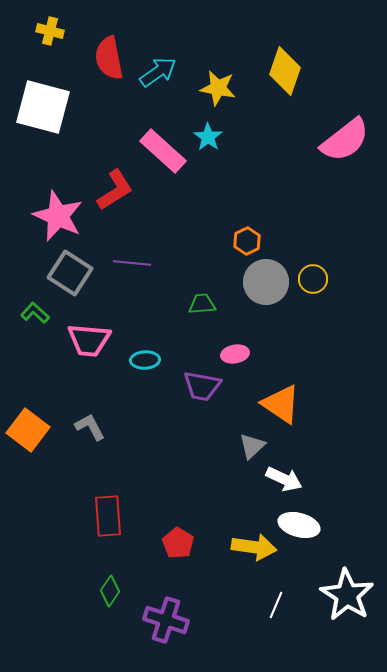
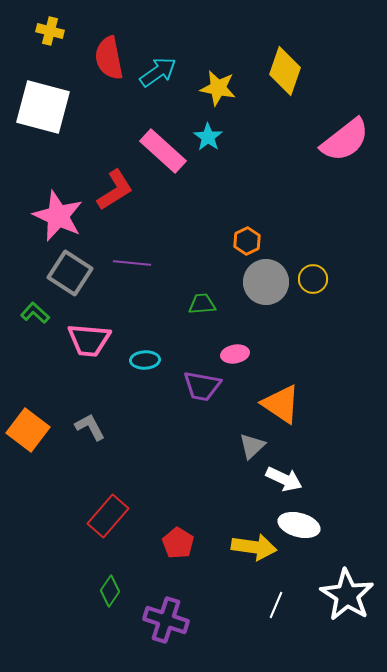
red rectangle: rotated 45 degrees clockwise
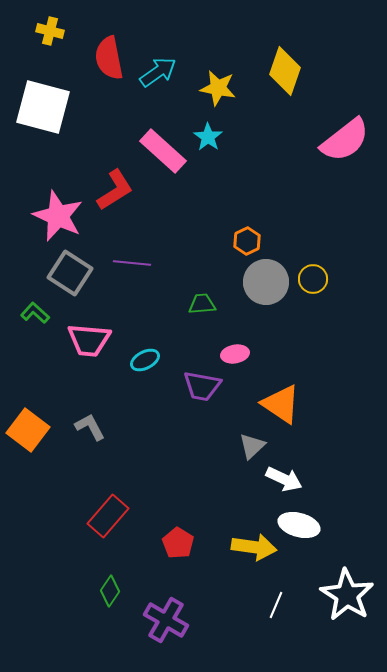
cyan ellipse: rotated 24 degrees counterclockwise
purple cross: rotated 12 degrees clockwise
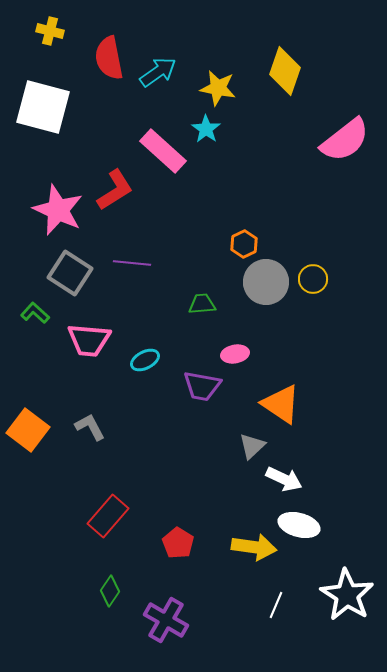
cyan star: moved 2 px left, 8 px up
pink star: moved 6 px up
orange hexagon: moved 3 px left, 3 px down
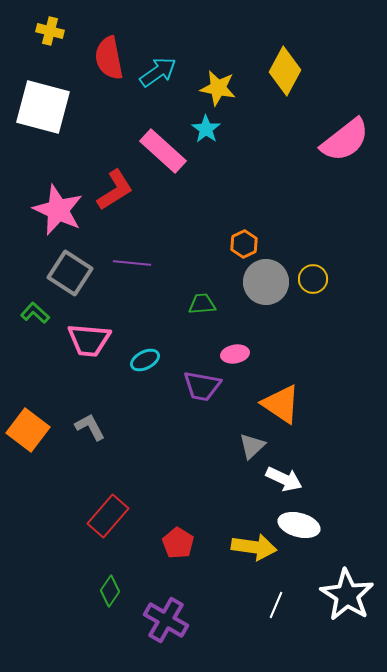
yellow diamond: rotated 9 degrees clockwise
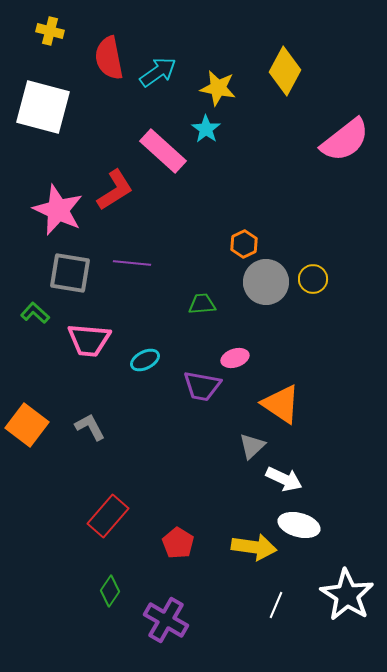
gray square: rotated 24 degrees counterclockwise
pink ellipse: moved 4 px down; rotated 8 degrees counterclockwise
orange square: moved 1 px left, 5 px up
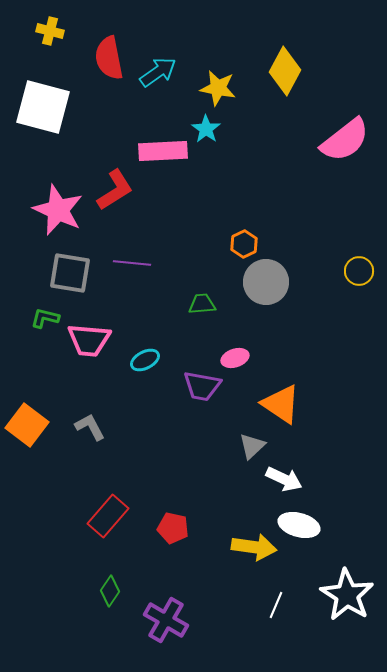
pink rectangle: rotated 45 degrees counterclockwise
yellow circle: moved 46 px right, 8 px up
green L-shape: moved 10 px right, 5 px down; rotated 28 degrees counterclockwise
red pentagon: moved 5 px left, 15 px up; rotated 20 degrees counterclockwise
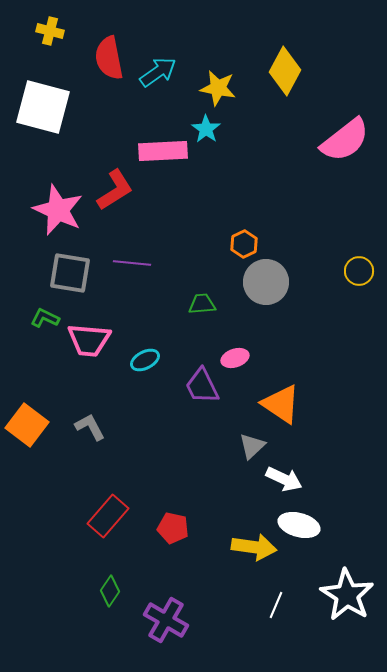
green L-shape: rotated 12 degrees clockwise
purple trapezoid: rotated 54 degrees clockwise
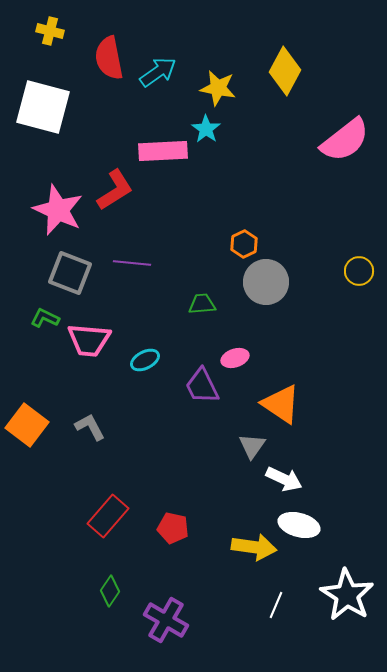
gray square: rotated 12 degrees clockwise
gray triangle: rotated 12 degrees counterclockwise
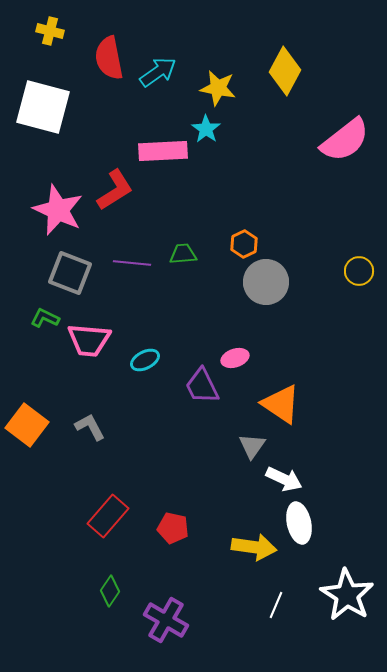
green trapezoid: moved 19 px left, 50 px up
white ellipse: moved 2 px up; rotated 63 degrees clockwise
